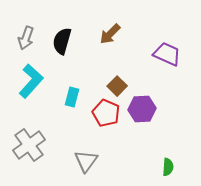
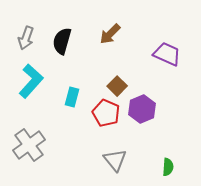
purple hexagon: rotated 20 degrees counterclockwise
gray triangle: moved 29 px right, 1 px up; rotated 15 degrees counterclockwise
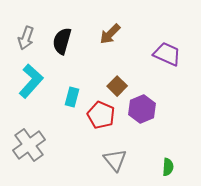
red pentagon: moved 5 px left, 2 px down
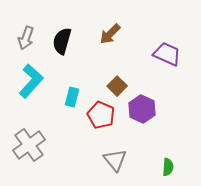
purple hexagon: rotated 12 degrees counterclockwise
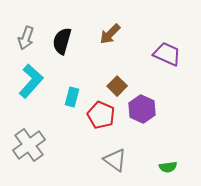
gray triangle: rotated 15 degrees counterclockwise
green semicircle: rotated 78 degrees clockwise
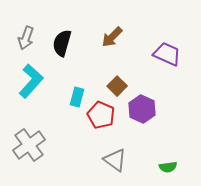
brown arrow: moved 2 px right, 3 px down
black semicircle: moved 2 px down
cyan rectangle: moved 5 px right
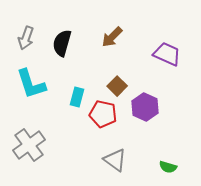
cyan L-shape: moved 3 px down; rotated 120 degrees clockwise
purple hexagon: moved 3 px right, 2 px up
red pentagon: moved 2 px right, 1 px up; rotated 12 degrees counterclockwise
green semicircle: rotated 24 degrees clockwise
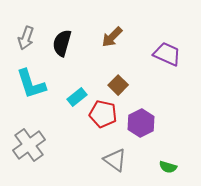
brown square: moved 1 px right, 1 px up
cyan rectangle: rotated 36 degrees clockwise
purple hexagon: moved 4 px left, 16 px down; rotated 8 degrees clockwise
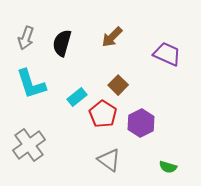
red pentagon: rotated 20 degrees clockwise
gray triangle: moved 6 px left
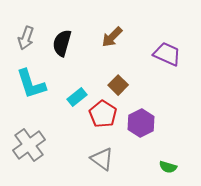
gray triangle: moved 7 px left, 1 px up
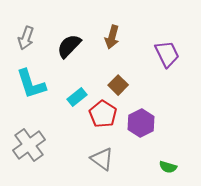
brown arrow: rotated 30 degrees counterclockwise
black semicircle: moved 7 px right, 3 px down; rotated 28 degrees clockwise
purple trapezoid: rotated 40 degrees clockwise
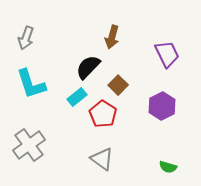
black semicircle: moved 19 px right, 21 px down
purple hexagon: moved 21 px right, 17 px up
